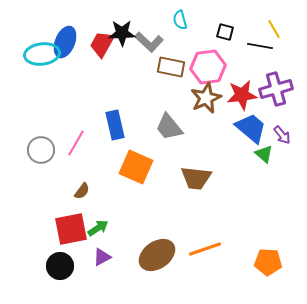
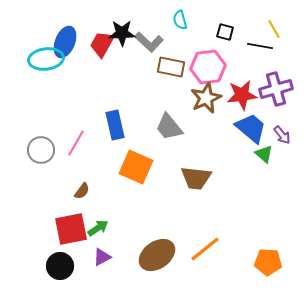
cyan ellipse: moved 4 px right, 5 px down
orange line: rotated 20 degrees counterclockwise
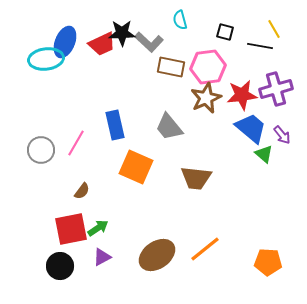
red trapezoid: rotated 144 degrees counterclockwise
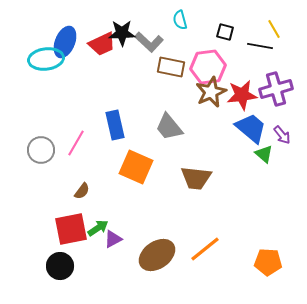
brown star: moved 5 px right, 6 px up
purple triangle: moved 11 px right, 18 px up
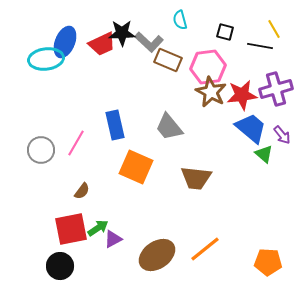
brown rectangle: moved 3 px left, 7 px up; rotated 12 degrees clockwise
brown star: rotated 20 degrees counterclockwise
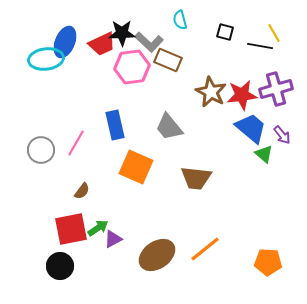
yellow line: moved 4 px down
pink hexagon: moved 76 px left
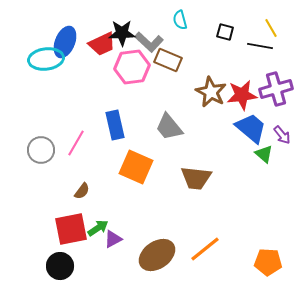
yellow line: moved 3 px left, 5 px up
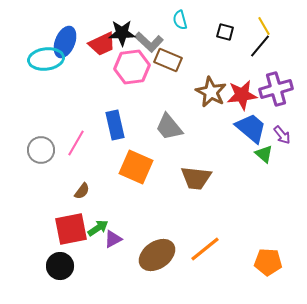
yellow line: moved 7 px left, 2 px up
black line: rotated 60 degrees counterclockwise
